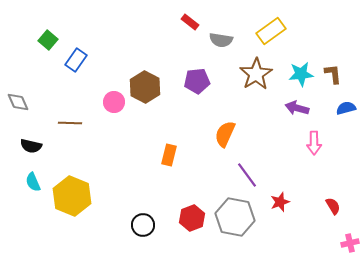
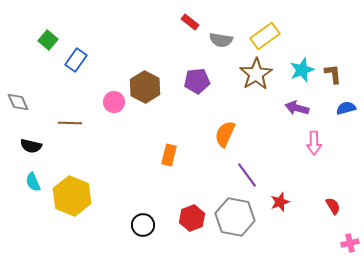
yellow rectangle: moved 6 px left, 5 px down
cyan star: moved 1 px right, 4 px up; rotated 15 degrees counterclockwise
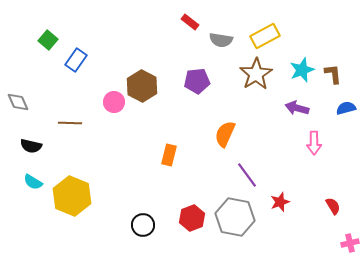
yellow rectangle: rotated 8 degrees clockwise
brown hexagon: moved 3 px left, 1 px up
cyan semicircle: rotated 36 degrees counterclockwise
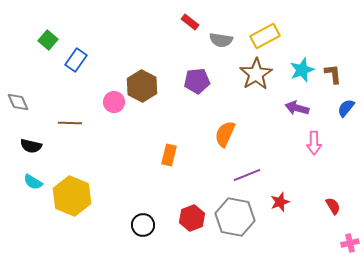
blue semicircle: rotated 36 degrees counterclockwise
purple line: rotated 76 degrees counterclockwise
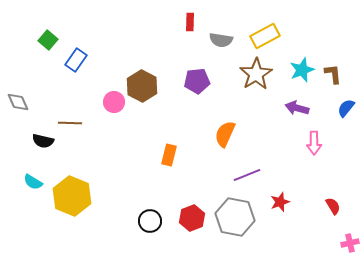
red rectangle: rotated 54 degrees clockwise
black semicircle: moved 12 px right, 5 px up
black circle: moved 7 px right, 4 px up
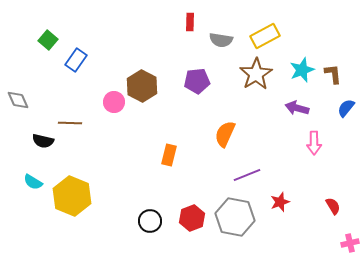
gray diamond: moved 2 px up
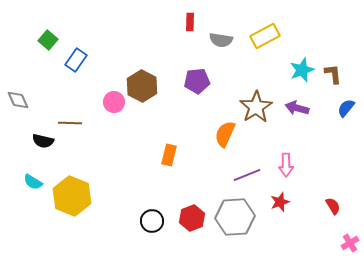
brown star: moved 33 px down
pink arrow: moved 28 px left, 22 px down
gray hexagon: rotated 15 degrees counterclockwise
black circle: moved 2 px right
pink cross: rotated 18 degrees counterclockwise
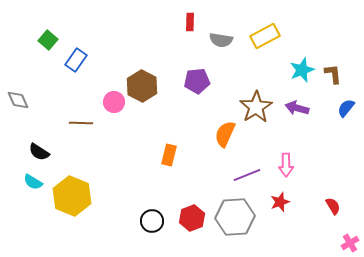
brown line: moved 11 px right
black semicircle: moved 4 px left, 11 px down; rotated 20 degrees clockwise
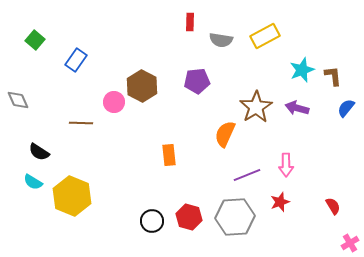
green square: moved 13 px left
brown L-shape: moved 2 px down
orange rectangle: rotated 20 degrees counterclockwise
red hexagon: moved 3 px left, 1 px up; rotated 25 degrees counterclockwise
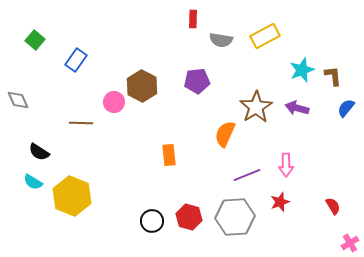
red rectangle: moved 3 px right, 3 px up
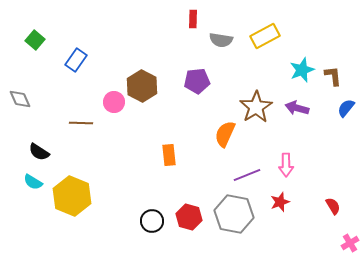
gray diamond: moved 2 px right, 1 px up
gray hexagon: moved 1 px left, 3 px up; rotated 15 degrees clockwise
